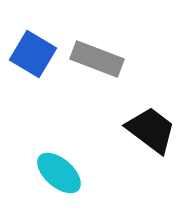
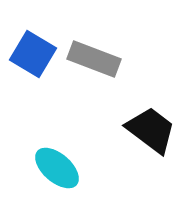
gray rectangle: moved 3 px left
cyan ellipse: moved 2 px left, 5 px up
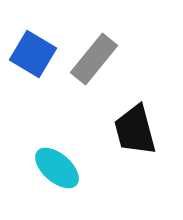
gray rectangle: rotated 72 degrees counterclockwise
black trapezoid: moved 16 px left; rotated 142 degrees counterclockwise
